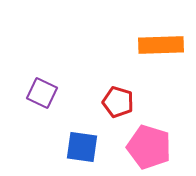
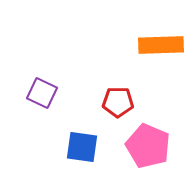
red pentagon: rotated 16 degrees counterclockwise
pink pentagon: moved 1 px left, 1 px up; rotated 6 degrees clockwise
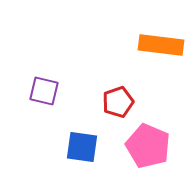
orange rectangle: rotated 9 degrees clockwise
purple square: moved 2 px right, 2 px up; rotated 12 degrees counterclockwise
red pentagon: rotated 20 degrees counterclockwise
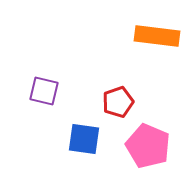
orange rectangle: moved 4 px left, 9 px up
blue square: moved 2 px right, 8 px up
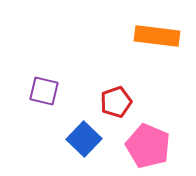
red pentagon: moved 2 px left
blue square: rotated 36 degrees clockwise
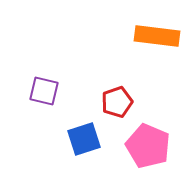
red pentagon: moved 1 px right
blue square: rotated 28 degrees clockwise
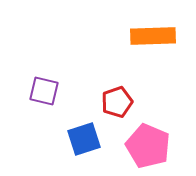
orange rectangle: moved 4 px left; rotated 9 degrees counterclockwise
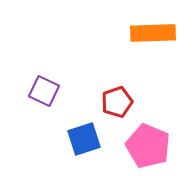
orange rectangle: moved 3 px up
purple square: rotated 12 degrees clockwise
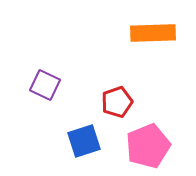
purple square: moved 1 px right, 6 px up
blue square: moved 2 px down
pink pentagon: rotated 27 degrees clockwise
